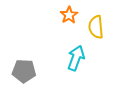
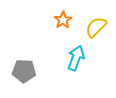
orange star: moved 6 px left, 5 px down
yellow semicircle: rotated 50 degrees clockwise
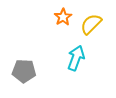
orange star: moved 3 px up
yellow semicircle: moved 5 px left, 3 px up
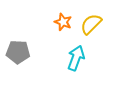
orange star: moved 5 px down; rotated 18 degrees counterclockwise
gray pentagon: moved 6 px left, 19 px up
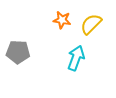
orange star: moved 1 px left, 2 px up; rotated 12 degrees counterclockwise
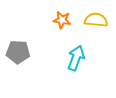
yellow semicircle: moved 5 px right, 4 px up; rotated 50 degrees clockwise
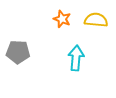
orange star: moved 1 px up; rotated 12 degrees clockwise
cyan arrow: rotated 15 degrees counterclockwise
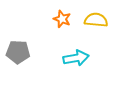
cyan arrow: rotated 75 degrees clockwise
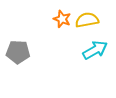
yellow semicircle: moved 9 px left; rotated 15 degrees counterclockwise
cyan arrow: moved 19 px right, 8 px up; rotated 20 degrees counterclockwise
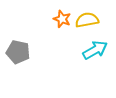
gray pentagon: rotated 10 degrees clockwise
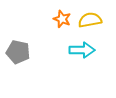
yellow semicircle: moved 3 px right
cyan arrow: moved 13 px left; rotated 30 degrees clockwise
